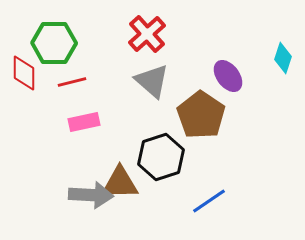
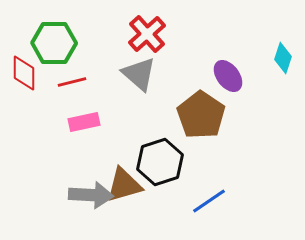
gray triangle: moved 13 px left, 7 px up
black hexagon: moved 1 px left, 5 px down
brown triangle: moved 4 px right, 2 px down; rotated 15 degrees counterclockwise
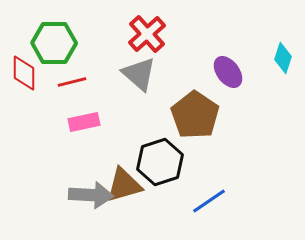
purple ellipse: moved 4 px up
brown pentagon: moved 6 px left
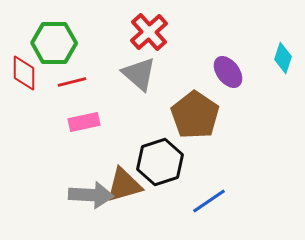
red cross: moved 2 px right, 2 px up
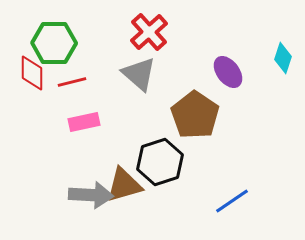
red diamond: moved 8 px right
blue line: moved 23 px right
